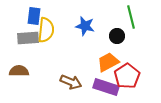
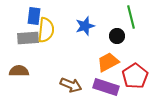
blue star: rotated 30 degrees counterclockwise
red pentagon: moved 8 px right
brown arrow: moved 3 px down
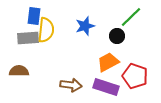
green line: rotated 60 degrees clockwise
red pentagon: rotated 20 degrees counterclockwise
brown arrow: rotated 15 degrees counterclockwise
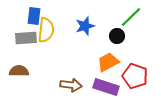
gray rectangle: moved 2 px left
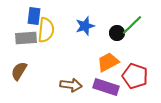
green line: moved 1 px right, 8 px down
black circle: moved 3 px up
brown semicircle: rotated 60 degrees counterclockwise
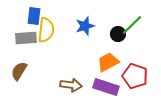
black circle: moved 1 px right, 1 px down
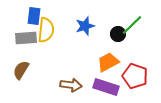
brown semicircle: moved 2 px right, 1 px up
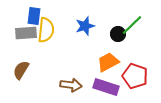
gray rectangle: moved 5 px up
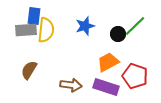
green line: moved 3 px right, 1 px down
gray rectangle: moved 3 px up
brown semicircle: moved 8 px right
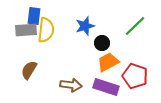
black circle: moved 16 px left, 9 px down
